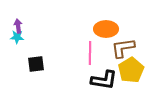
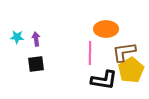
purple arrow: moved 18 px right, 13 px down
brown L-shape: moved 1 px right, 4 px down
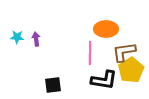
black square: moved 17 px right, 21 px down
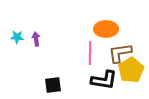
brown L-shape: moved 4 px left, 1 px down
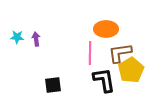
black L-shape: rotated 108 degrees counterclockwise
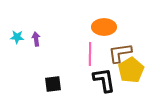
orange ellipse: moved 2 px left, 2 px up
pink line: moved 1 px down
black square: moved 1 px up
